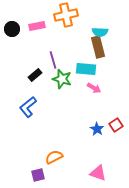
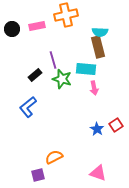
pink arrow: rotated 48 degrees clockwise
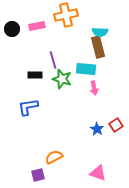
black rectangle: rotated 40 degrees clockwise
blue L-shape: rotated 30 degrees clockwise
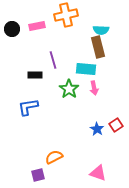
cyan semicircle: moved 1 px right, 2 px up
green star: moved 7 px right, 10 px down; rotated 18 degrees clockwise
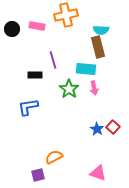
pink rectangle: rotated 21 degrees clockwise
red square: moved 3 px left, 2 px down; rotated 16 degrees counterclockwise
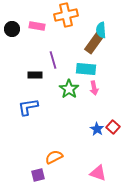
cyan semicircle: rotated 84 degrees clockwise
brown rectangle: moved 4 px left, 4 px up; rotated 50 degrees clockwise
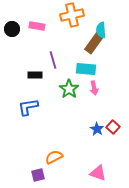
orange cross: moved 6 px right
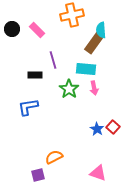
pink rectangle: moved 4 px down; rotated 35 degrees clockwise
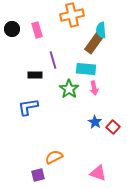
pink rectangle: rotated 28 degrees clockwise
blue star: moved 2 px left, 7 px up
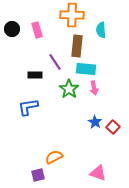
orange cross: rotated 15 degrees clockwise
brown rectangle: moved 17 px left, 3 px down; rotated 30 degrees counterclockwise
purple line: moved 2 px right, 2 px down; rotated 18 degrees counterclockwise
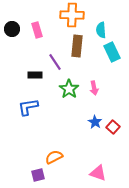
cyan rectangle: moved 26 px right, 17 px up; rotated 60 degrees clockwise
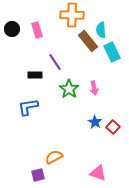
brown rectangle: moved 11 px right, 5 px up; rotated 45 degrees counterclockwise
